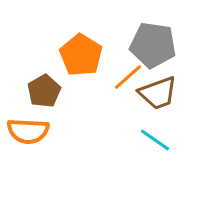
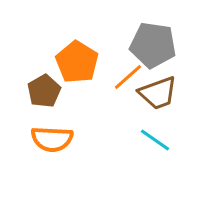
orange pentagon: moved 4 px left, 7 px down
orange semicircle: moved 24 px right, 8 px down
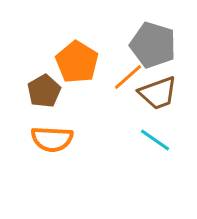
gray pentagon: rotated 9 degrees clockwise
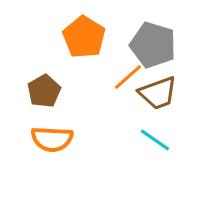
orange pentagon: moved 7 px right, 25 px up
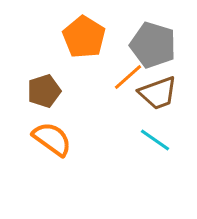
brown pentagon: rotated 12 degrees clockwise
orange semicircle: rotated 147 degrees counterclockwise
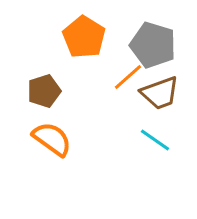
brown trapezoid: moved 2 px right
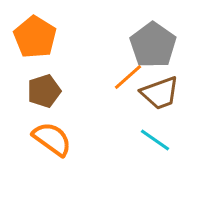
orange pentagon: moved 49 px left
gray pentagon: rotated 18 degrees clockwise
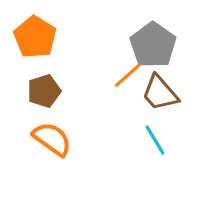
orange line: moved 2 px up
brown trapezoid: rotated 69 degrees clockwise
cyan line: rotated 24 degrees clockwise
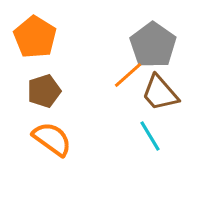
cyan line: moved 5 px left, 4 px up
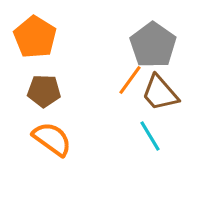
orange line: moved 2 px right, 5 px down; rotated 12 degrees counterclockwise
brown pentagon: rotated 20 degrees clockwise
